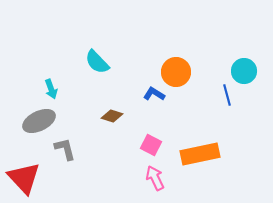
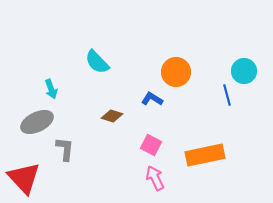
blue L-shape: moved 2 px left, 5 px down
gray ellipse: moved 2 px left, 1 px down
gray L-shape: rotated 20 degrees clockwise
orange rectangle: moved 5 px right, 1 px down
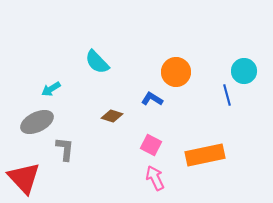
cyan arrow: rotated 78 degrees clockwise
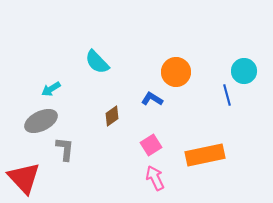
brown diamond: rotated 55 degrees counterclockwise
gray ellipse: moved 4 px right, 1 px up
pink square: rotated 30 degrees clockwise
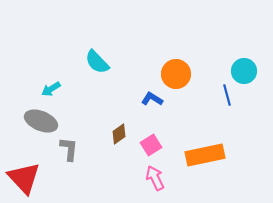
orange circle: moved 2 px down
brown diamond: moved 7 px right, 18 px down
gray ellipse: rotated 48 degrees clockwise
gray L-shape: moved 4 px right
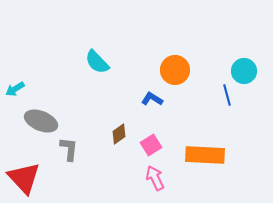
orange circle: moved 1 px left, 4 px up
cyan arrow: moved 36 px left
orange rectangle: rotated 15 degrees clockwise
